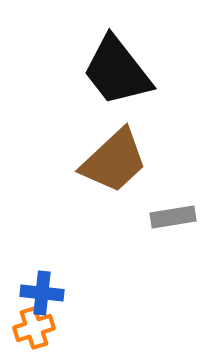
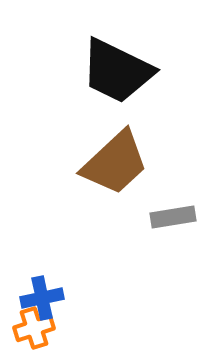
black trapezoid: rotated 26 degrees counterclockwise
brown trapezoid: moved 1 px right, 2 px down
blue cross: moved 5 px down; rotated 18 degrees counterclockwise
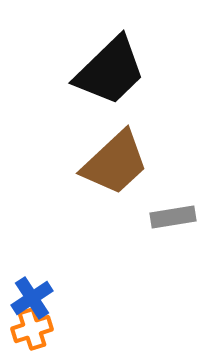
black trapezoid: moved 7 px left; rotated 70 degrees counterclockwise
blue cross: moved 10 px left; rotated 21 degrees counterclockwise
orange cross: moved 2 px left, 1 px down
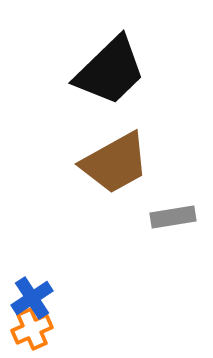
brown trapezoid: rotated 14 degrees clockwise
orange cross: rotated 6 degrees counterclockwise
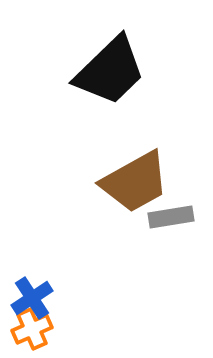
brown trapezoid: moved 20 px right, 19 px down
gray rectangle: moved 2 px left
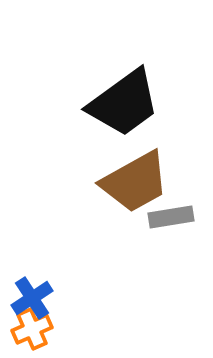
black trapezoid: moved 14 px right, 32 px down; rotated 8 degrees clockwise
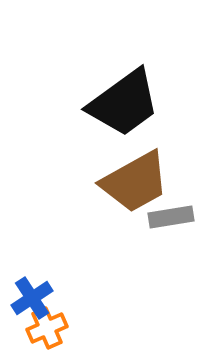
orange cross: moved 15 px right, 1 px up
